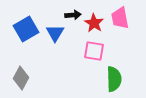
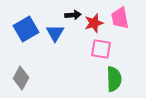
red star: rotated 24 degrees clockwise
pink square: moved 7 px right, 2 px up
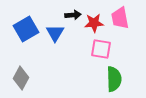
red star: rotated 12 degrees clockwise
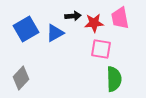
black arrow: moved 1 px down
blue triangle: rotated 30 degrees clockwise
gray diamond: rotated 15 degrees clockwise
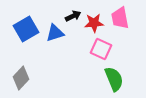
black arrow: rotated 21 degrees counterclockwise
blue triangle: rotated 12 degrees clockwise
pink square: rotated 15 degrees clockwise
green semicircle: rotated 20 degrees counterclockwise
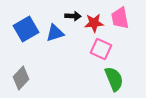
black arrow: rotated 28 degrees clockwise
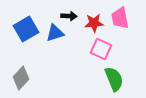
black arrow: moved 4 px left
